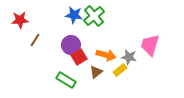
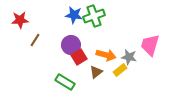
green cross: rotated 20 degrees clockwise
green rectangle: moved 1 px left, 2 px down
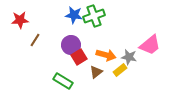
pink trapezoid: rotated 145 degrees counterclockwise
green rectangle: moved 2 px left, 1 px up
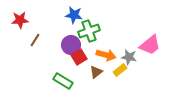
green cross: moved 5 px left, 15 px down
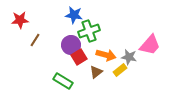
pink trapezoid: rotated 10 degrees counterclockwise
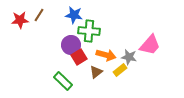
green cross: rotated 25 degrees clockwise
brown line: moved 4 px right, 25 px up
green rectangle: rotated 12 degrees clockwise
